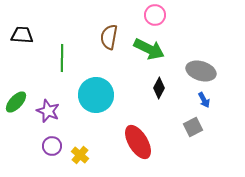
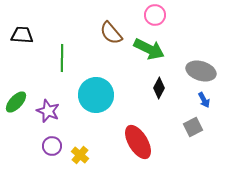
brown semicircle: moved 2 px right, 4 px up; rotated 50 degrees counterclockwise
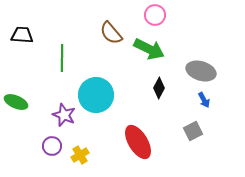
green ellipse: rotated 70 degrees clockwise
purple star: moved 16 px right, 4 px down
gray square: moved 4 px down
yellow cross: rotated 18 degrees clockwise
